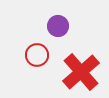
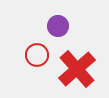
red cross: moved 4 px left, 3 px up
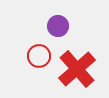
red circle: moved 2 px right, 1 px down
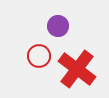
red cross: rotated 12 degrees counterclockwise
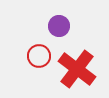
purple circle: moved 1 px right
